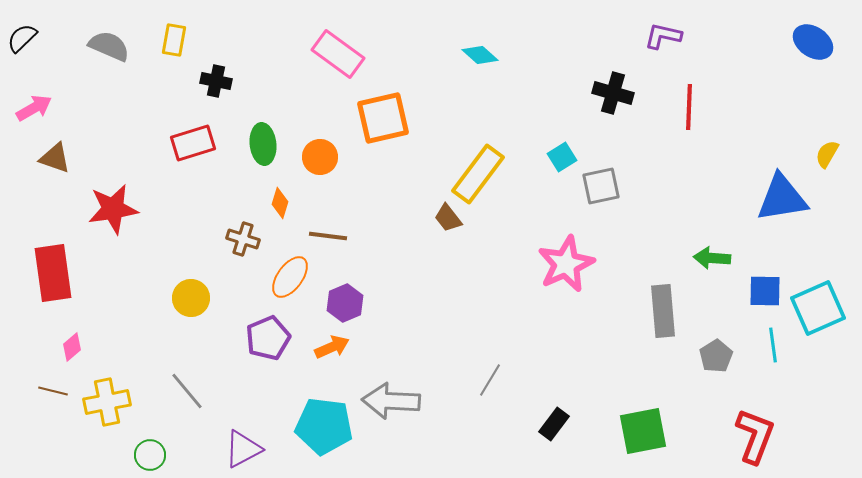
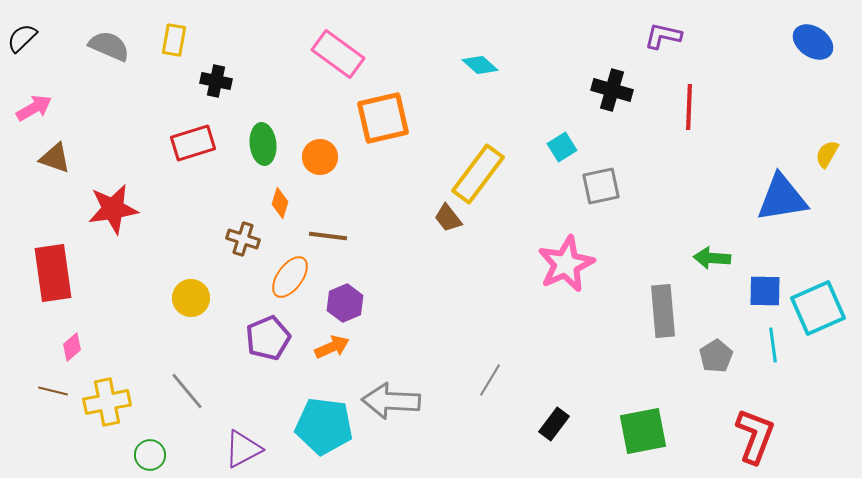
cyan diamond at (480, 55): moved 10 px down
black cross at (613, 93): moved 1 px left, 3 px up
cyan square at (562, 157): moved 10 px up
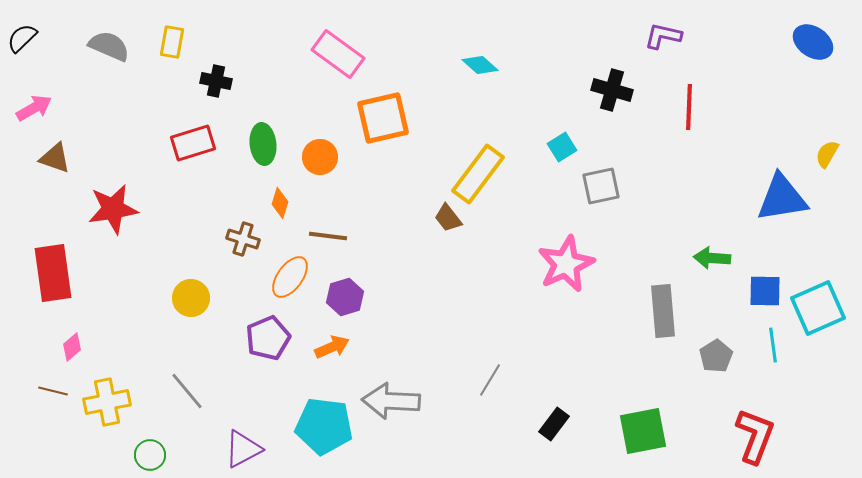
yellow rectangle at (174, 40): moved 2 px left, 2 px down
purple hexagon at (345, 303): moved 6 px up; rotated 6 degrees clockwise
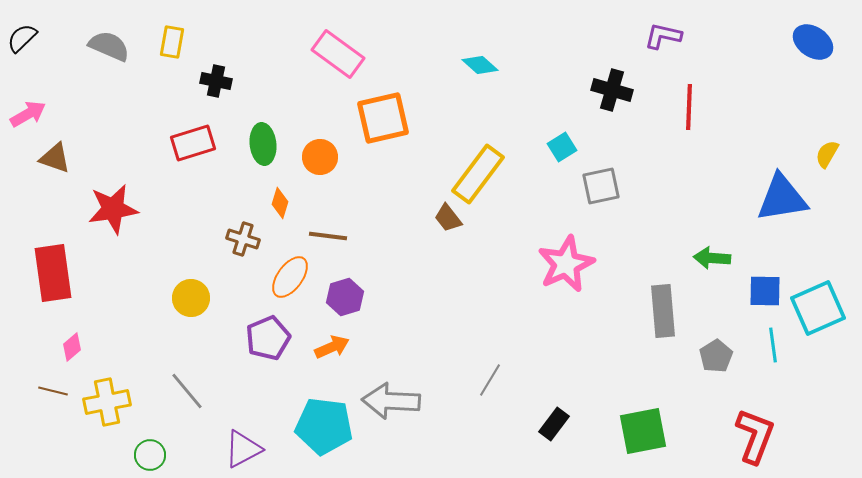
pink arrow at (34, 108): moved 6 px left, 6 px down
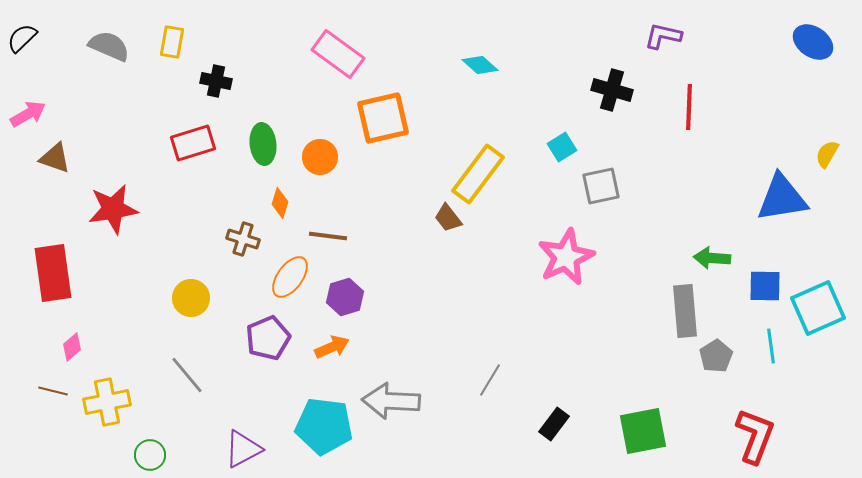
pink star at (566, 264): moved 7 px up
blue square at (765, 291): moved 5 px up
gray rectangle at (663, 311): moved 22 px right
cyan line at (773, 345): moved 2 px left, 1 px down
gray line at (187, 391): moved 16 px up
